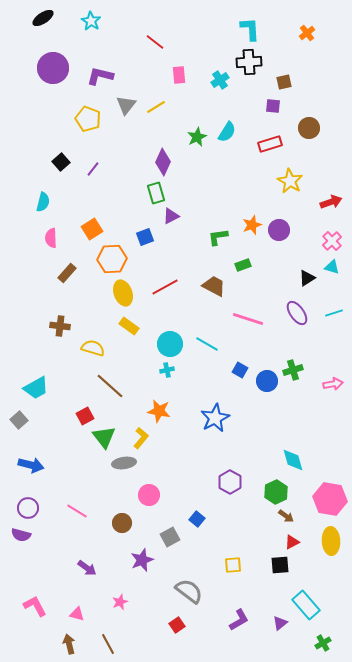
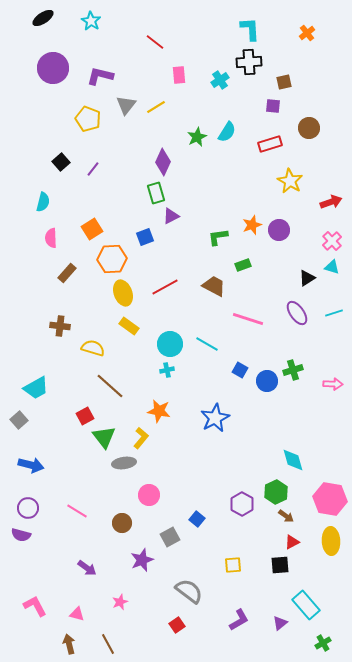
pink arrow at (333, 384): rotated 12 degrees clockwise
purple hexagon at (230, 482): moved 12 px right, 22 px down
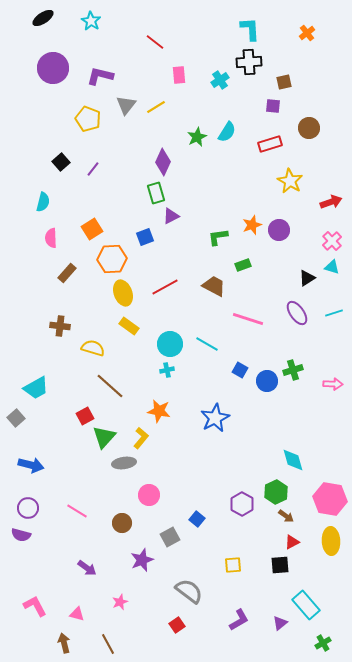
gray square at (19, 420): moved 3 px left, 2 px up
green triangle at (104, 437): rotated 20 degrees clockwise
brown arrow at (69, 644): moved 5 px left, 1 px up
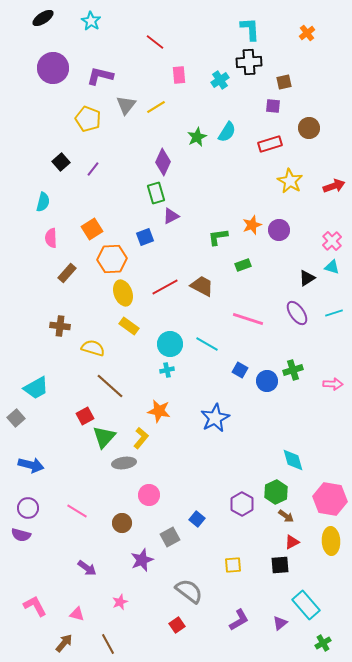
red arrow at (331, 202): moved 3 px right, 16 px up
brown trapezoid at (214, 286): moved 12 px left
brown arrow at (64, 643): rotated 54 degrees clockwise
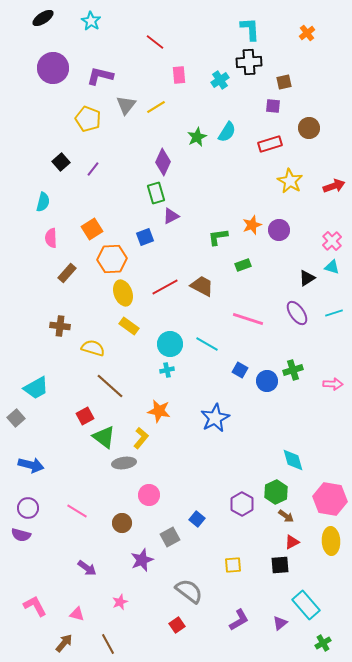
green triangle at (104, 437): rotated 35 degrees counterclockwise
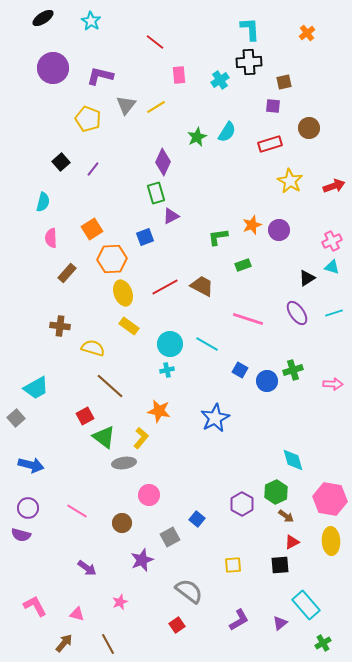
pink cross at (332, 241): rotated 18 degrees clockwise
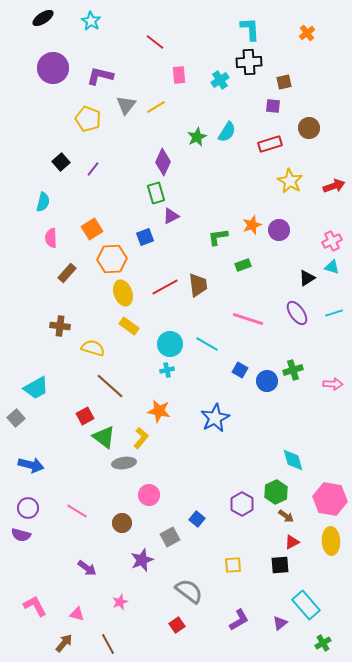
brown trapezoid at (202, 286): moved 4 px left, 1 px up; rotated 55 degrees clockwise
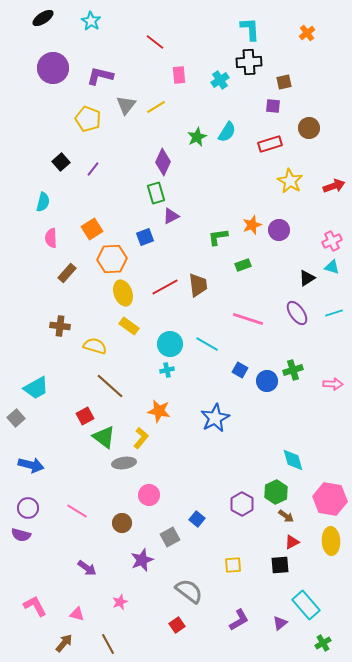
yellow semicircle at (93, 348): moved 2 px right, 2 px up
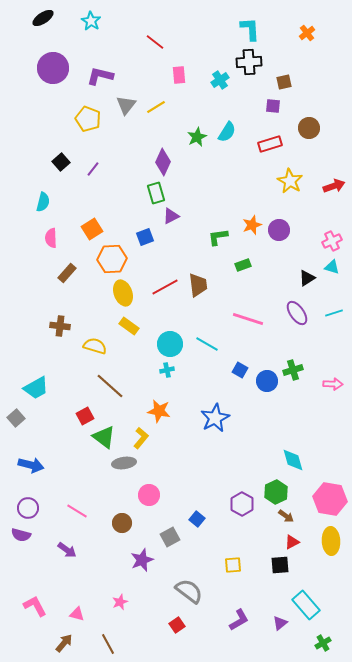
purple arrow at (87, 568): moved 20 px left, 18 px up
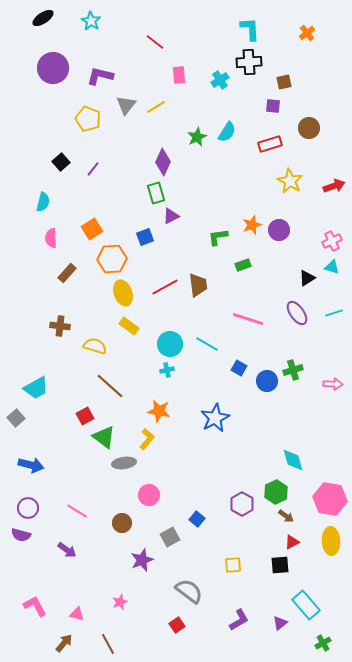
blue square at (240, 370): moved 1 px left, 2 px up
yellow L-shape at (141, 438): moved 6 px right, 1 px down
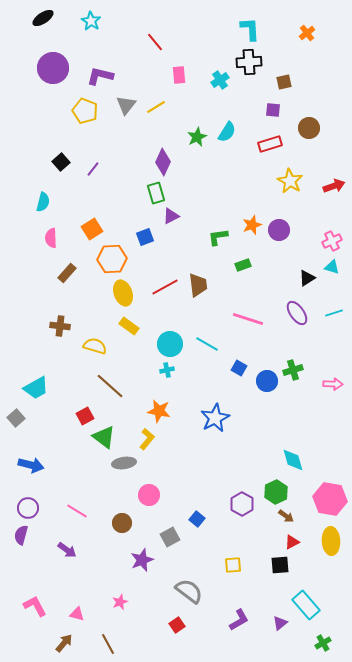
red line at (155, 42): rotated 12 degrees clockwise
purple square at (273, 106): moved 4 px down
yellow pentagon at (88, 119): moved 3 px left, 8 px up
purple semicircle at (21, 535): rotated 90 degrees clockwise
